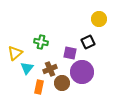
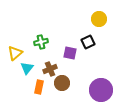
green cross: rotated 24 degrees counterclockwise
purple circle: moved 19 px right, 18 px down
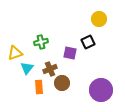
yellow triangle: rotated 21 degrees clockwise
orange rectangle: rotated 16 degrees counterclockwise
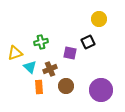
cyan triangle: moved 3 px right, 1 px up; rotated 24 degrees counterclockwise
brown circle: moved 4 px right, 3 px down
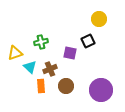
black square: moved 1 px up
orange rectangle: moved 2 px right, 1 px up
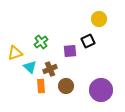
green cross: rotated 24 degrees counterclockwise
purple square: moved 2 px up; rotated 16 degrees counterclockwise
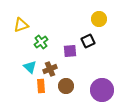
yellow triangle: moved 6 px right, 28 px up
purple circle: moved 1 px right
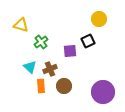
yellow triangle: rotated 35 degrees clockwise
brown circle: moved 2 px left
purple circle: moved 1 px right, 2 px down
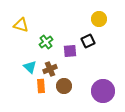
green cross: moved 5 px right
purple circle: moved 1 px up
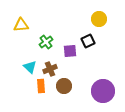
yellow triangle: rotated 21 degrees counterclockwise
